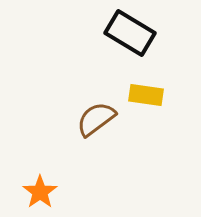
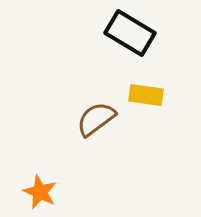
orange star: rotated 12 degrees counterclockwise
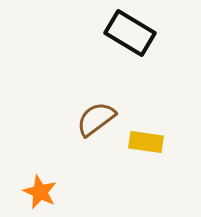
yellow rectangle: moved 47 px down
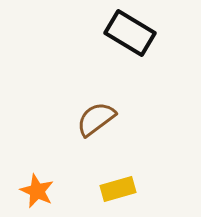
yellow rectangle: moved 28 px left, 47 px down; rotated 24 degrees counterclockwise
orange star: moved 3 px left, 1 px up
